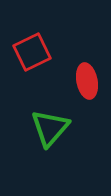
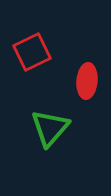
red ellipse: rotated 16 degrees clockwise
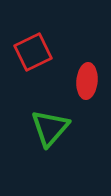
red square: moved 1 px right
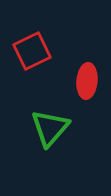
red square: moved 1 px left, 1 px up
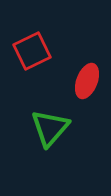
red ellipse: rotated 16 degrees clockwise
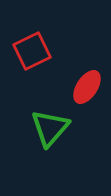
red ellipse: moved 6 px down; rotated 12 degrees clockwise
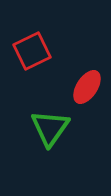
green triangle: rotated 6 degrees counterclockwise
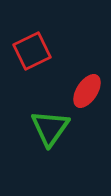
red ellipse: moved 4 px down
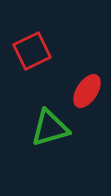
green triangle: rotated 39 degrees clockwise
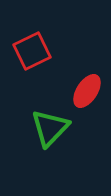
green triangle: rotated 30 degrees counterclockwise
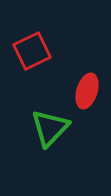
red ellipse: rotated 16 degrees counterclockwise
